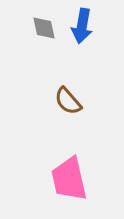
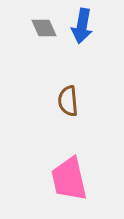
gray diamond: rotated 12 degrees counterclockwise
brown semicircle: rotated 36 degrees clockwise
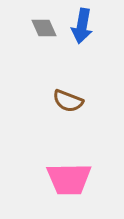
brown semicircle: rotated 64 degrees counterclockwise
pink trapezoid: rotated 78 degrees counterclockwise
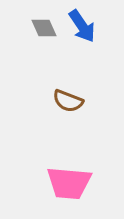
blue arrow: rotated 44 degrees counterclockwise
pink trapezoid: moved 4 px down; rotated 6 degrees clockwise
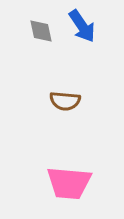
gray diamond: moved 3 px left, 3 px down; rotated 12 degrees clockwise
brown semicircle: moved 3 px left; rotated 16 degrees counterclockwise
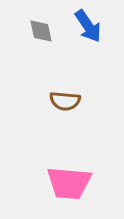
blue arrow: moved 6 px right
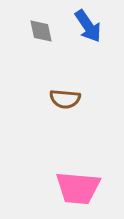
brown semicircle: moved 2 px up
pink trapezoid: moved 9 px right, 5 px down
